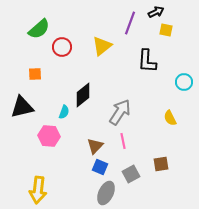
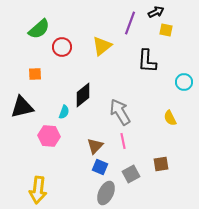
gray arrow: rotated 64 degrees counterclockwise
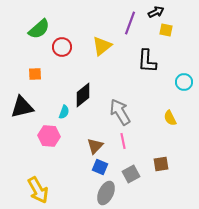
yellow arrow: rotated 36 degrees counterclockwise
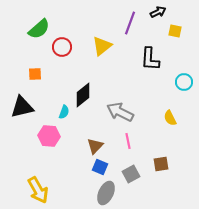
black arrow: moved 2 px right
yellow square: moved 9 px right, 1 px down
black L-shape: moved 3 px right, 2 px up
gray arrow: rotated 32 degrees counterclockwise
pink line: moved 5 px right
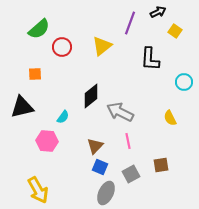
yellow square: rotated 24 degrees clockwise
black diamond: moved 8 px right, 1 px down
cyan semicircle: moved 1 px left, 5 px down; rotated 16 degrees clockwise
pink hexagon: moved 2 px left, 5 px down
brown square: moved 1 px down
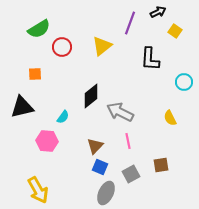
green semicircle: rotated 10 degrees clockwise
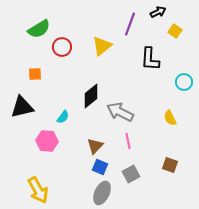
purple line: moved 1 px down
brown square: moved 9 px right; rotated 28 degrees clockwise
gray ellipse: moved 4 px left
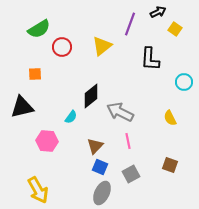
yellow square: moved 2 px up
cyan semicircle: moved 8 px right
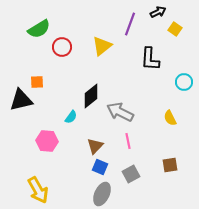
orange square: moved 2 px right, 8 px down
black triangle: moved 1 px left, 7 px up
brown square: rotated 28 degrees counterclockwise
gray ellipse: moved 1 px down
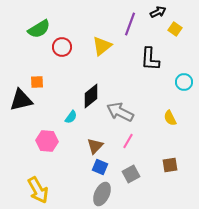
pink line: rotated 42 degrees clockwise
